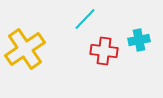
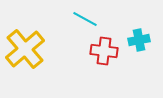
cyan line: rotated 75 degrees clockwise
yellow cross: rotated 6 degrees counterclockwise
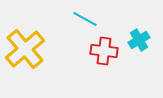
cyan cross: rotated 20 degrees counterclockwise
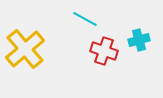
cyan cross: rotated 15 degrees clockwise
red cross: rotated 12 degrees clockwise
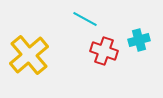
yellow cross: moved 4 px right, 6 px down
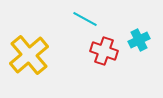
cyan cross: rotated 10 degrees counterclockwise
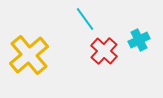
cyan line: rotated 25 degrees clockwise
red cross: rotated 24 degrees clockwise
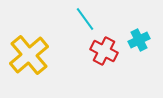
red cross: rotated 16 degrees counterclockwise
